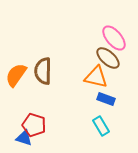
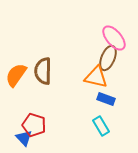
brown ellipse: rotated 70 degrees clockwise
blue triangle: rotated 30 degrees clockwise
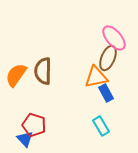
orange triangle: rotated 25 degrees counterclockwise
blue rectangle: moved 6 px up; rotated 42 degrees clockwise
blue triangle: moved 1 px right, 1 px down
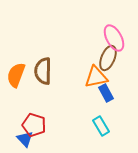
pink ellipse: rotated 12 degrees clockwise
orange semicircle: rotated 15 degrees counterclockwise
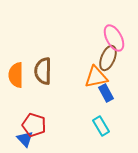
orange semicircle: rotated 20 degrees counterclockwise
